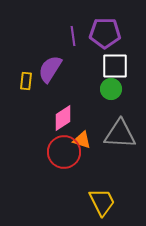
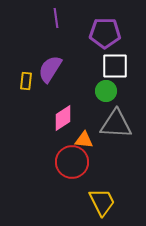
purple line: moved 17 px left, 18 px up
green circle: moved 5 px left, 2 px down
gray triangle: moved 4 px left, 10 px up
orange triangle: moved 2 px right; rotated 12 degrees counterclockwise
red circle: moved 8 px right, 10 px down
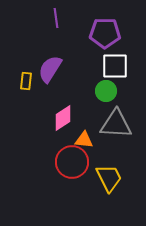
yellow trapezoid: moved 7 px right, 24 px up
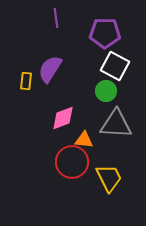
white square: rotated 28 degrees clockwise
pink diamond: rotated 12 degrees clockwise
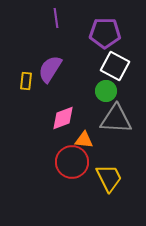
gray triangle: moved 5 px up
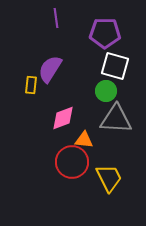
white square: rotated 12 degrees counterclockwise
yellow rectangle: moved 5 px right, 4 px down
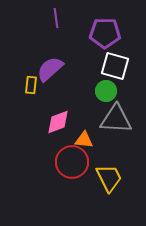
purple semicircle: rotated 16 degrees clockwise
pink diamond: moved 5 px left, 4 px down
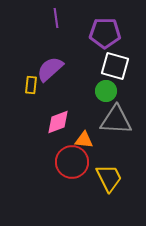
gray triangle: moved 1 px down
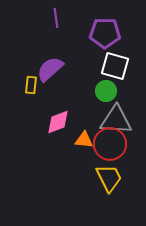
red circle: moved 38 px right, 18 px up
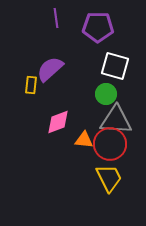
purple pentagon: moved 7 px left, 6 px up
green circle: moved 3 px down
